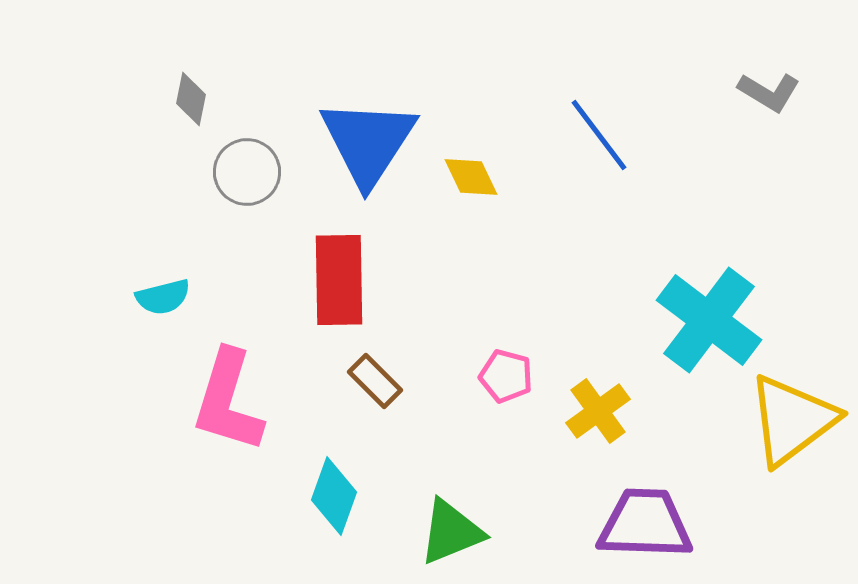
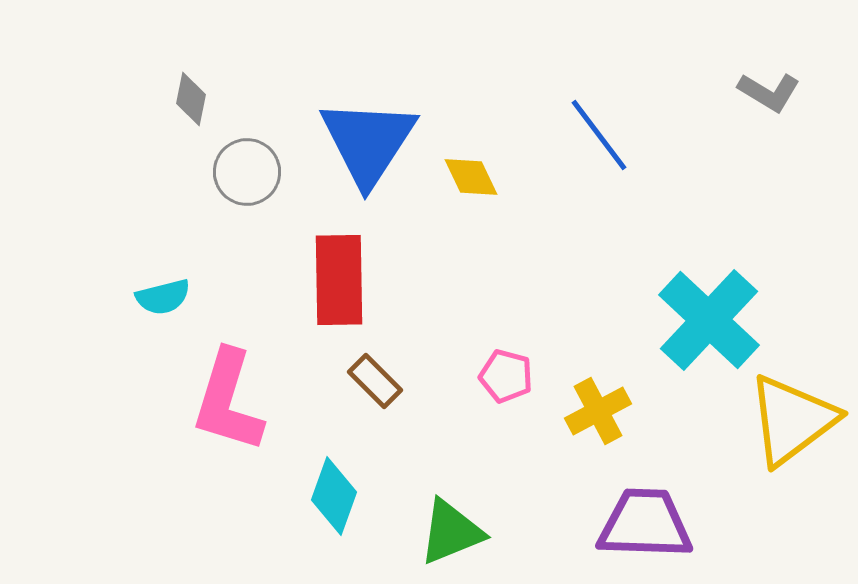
cyan cross: rotated 6 degrees clockwise
yellow cross: rotated 8 degrees clockwise
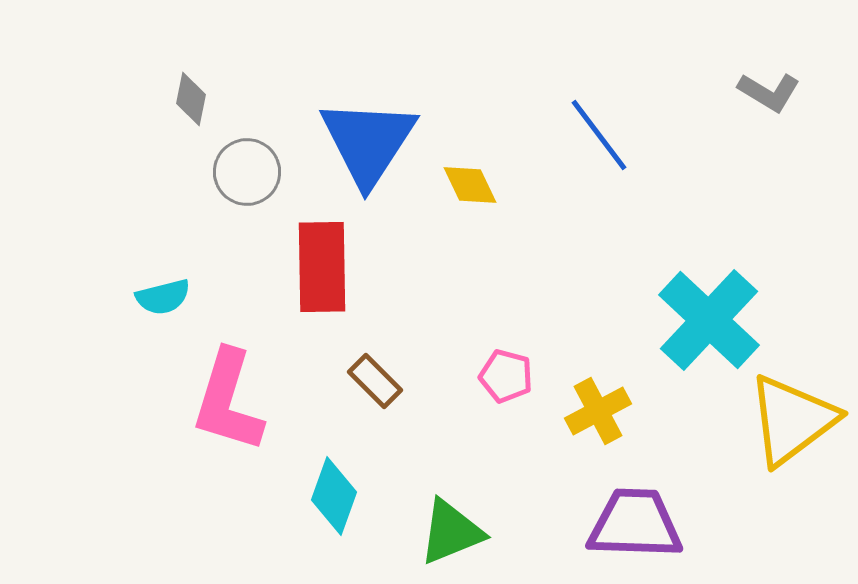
yellow diamond: moved 1 px left, 8 px down
red rectangle: moved 17 px left, 13 px up
purple trapezoid: moved 10 px left
